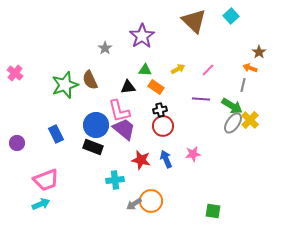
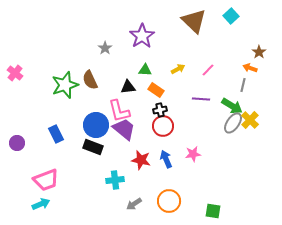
orange rectangle: moved 3 px down
orange circle: moved 18 px right
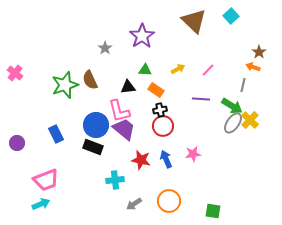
orange arrow: moved 3 px right, 1 px up
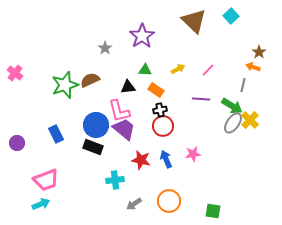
brown semicircle: rotated 90 degrees clockwise
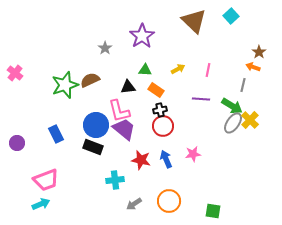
pink line: rotated 32 degrees counterclockwise
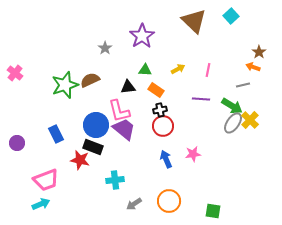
gray line: rotated 64 degrees clockwise
red star: moved 61 px left
